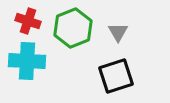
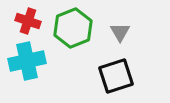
gray triangle: moved 2 px right
cyan cross: rotated 15 degrees counterclockwise
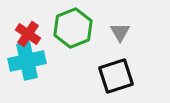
red cross: moved 13 px down; rotated 15 degrees clockwise
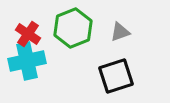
gray triangle: rotated 40 degrees clockwise
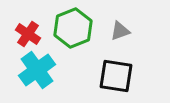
gray triangle: moved 1 px up
cyan cross: moved 10 px right, 9 px down; rotated 24 degrees counterclockwise
black square: rotated 27 degrees clockwise
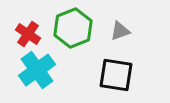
black square: moved 1 px up
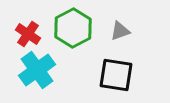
green hexagon: rotated 6 degrees counterclockwise
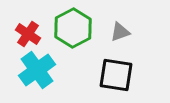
gray triangle: moved 1 px down
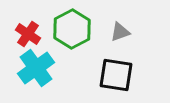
green hexagon: moved 1 px left, 1 px down
cyan cross: moved 1 px left, 2 px up
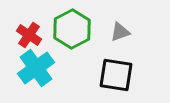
red cross: moved 1 px right, 1 px down
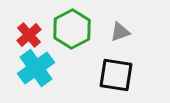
red cross: rotated 15 degrees clockwise
